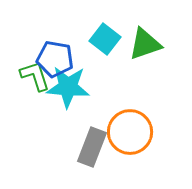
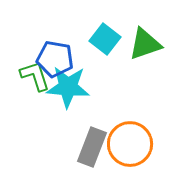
orange circle: moved 12 px down
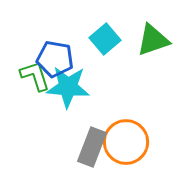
cyan square: rotated 12 degrees clockwise
green triangle: moved 8 px right, 4 px up
orange circle: moved 4 px left, 2 px up
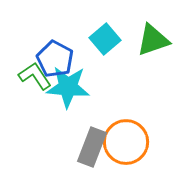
blue pentagon: rotated 18 degrees clockwise
green L-shape: rotated 16 degrees counterclockwise
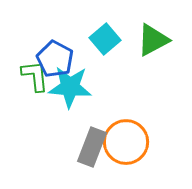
green triangle: rotated 9 degrees counterclockwise
green L-shape: rotated 28 degrees clockwise
cyan star: moved 2 px right
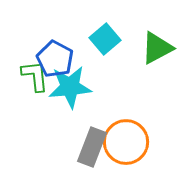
green triangle: moved 4 px right, 8 px down
cyan star: rotated 9 degrees counterclockwise
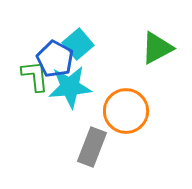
cyan square: moved 27 px left, 5 px down
orange circle: moved 31 px up
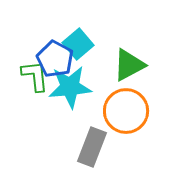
green triangle: moved 28 px left, 17 px down
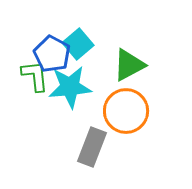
blue pentagon: moved 3 px left, 5 px up
